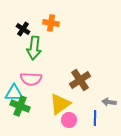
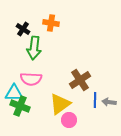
blue line: moved 18 px up
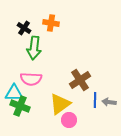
black cross: moved 1 px right, 1 px up
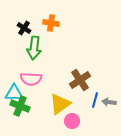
blue line: rotated 14 degrees clockwise
pink circle: moved 3 px right, 1 px down
